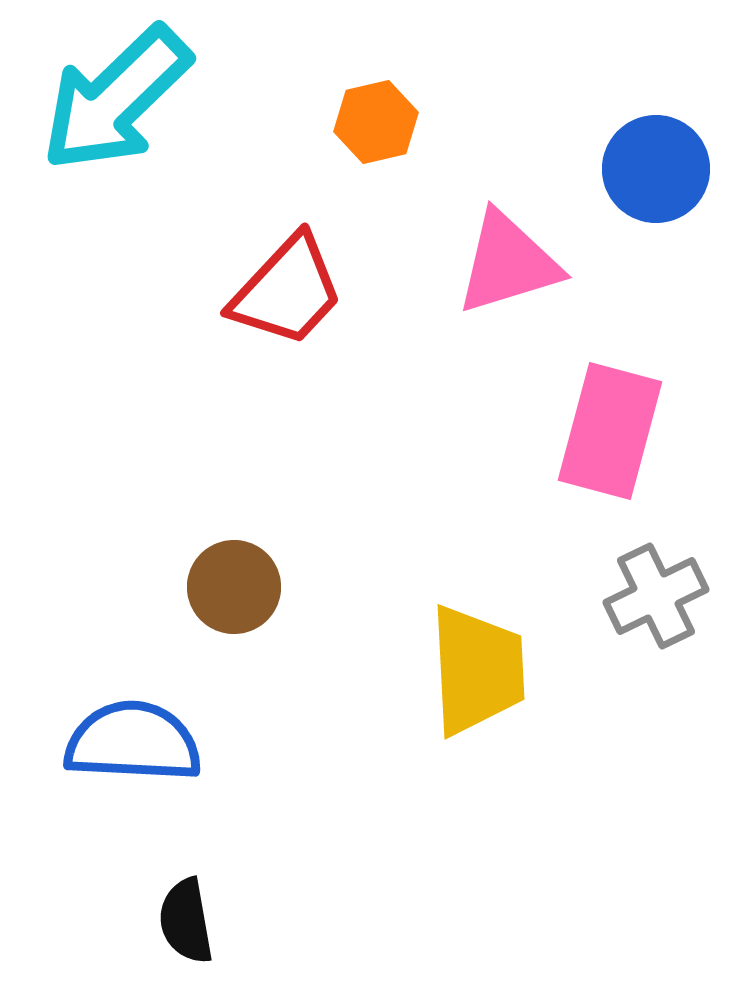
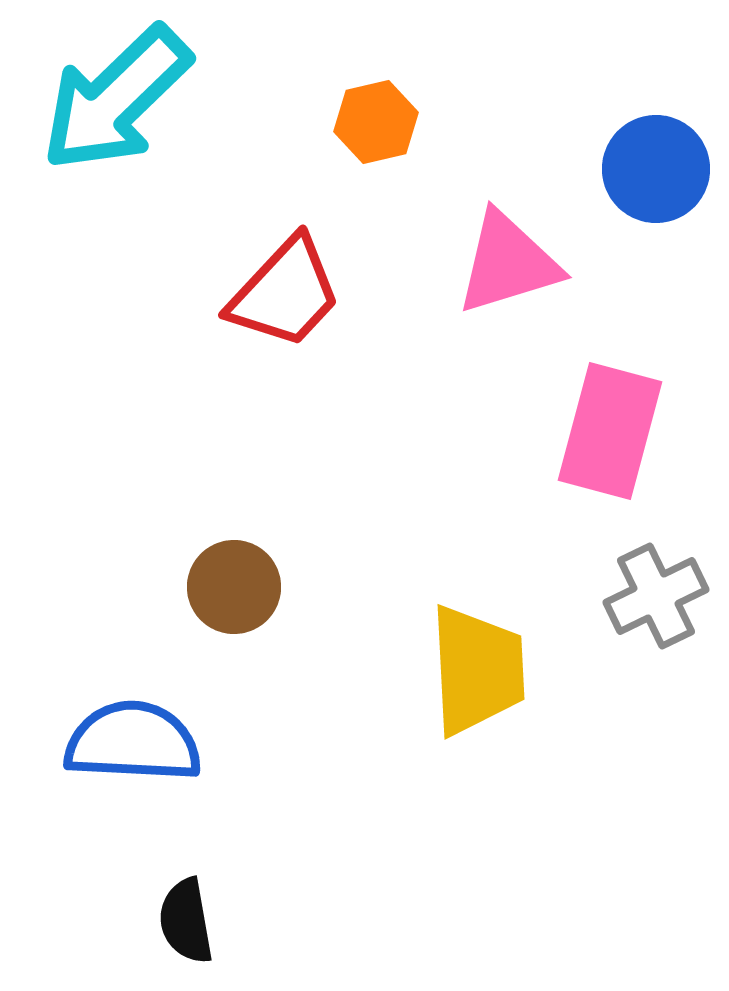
red trapezoid: moved 2 px left, 2 px down
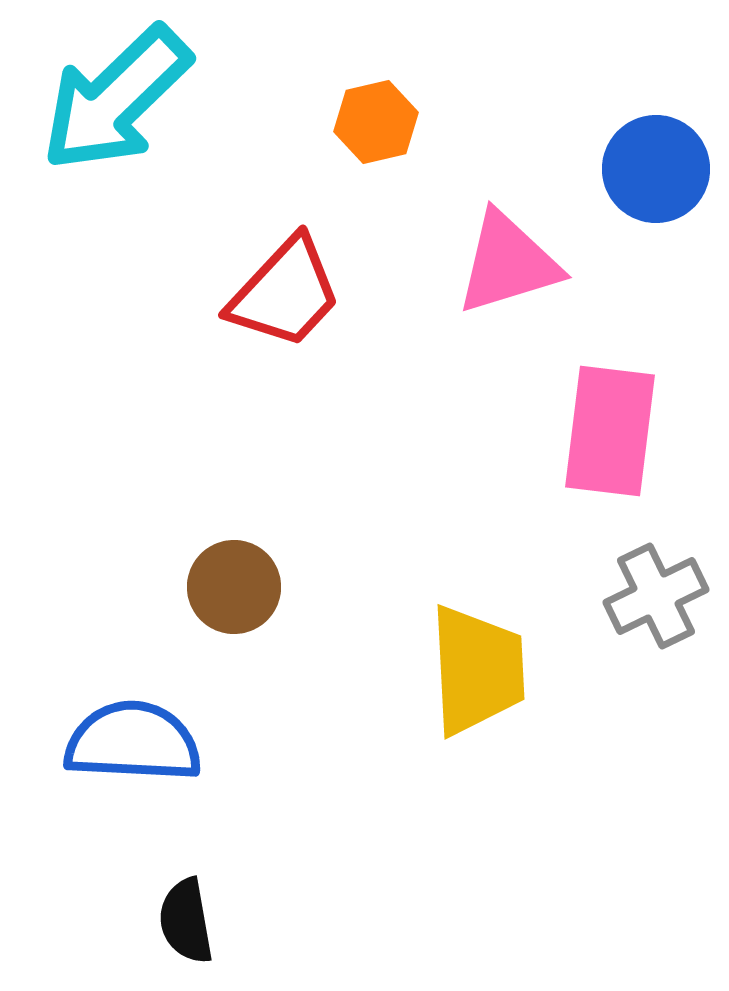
pink rectangle: rotated 8 degrees counterclockwise
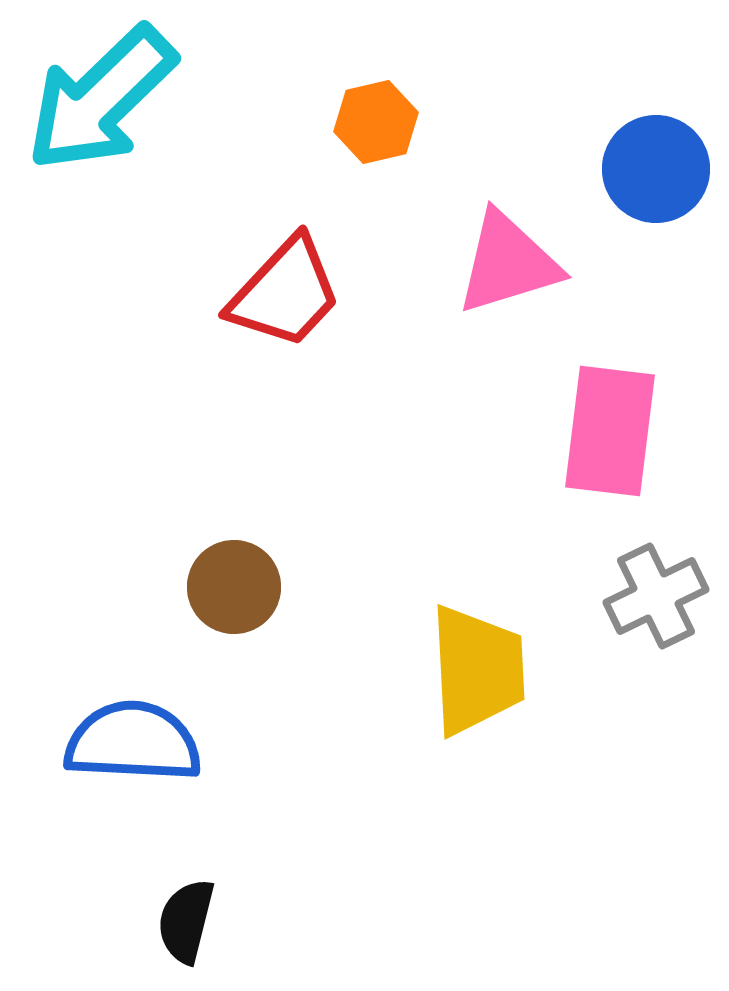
cyan arrow: moved 15 px left
black semicircle: rotated 24 degrees clockwise
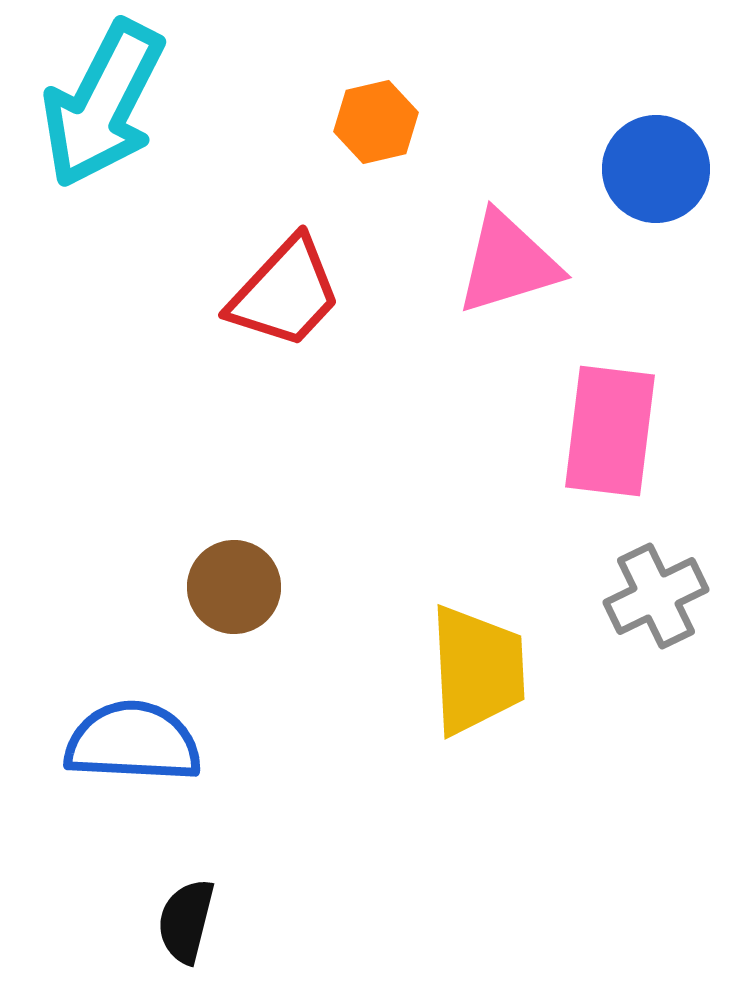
cyan arrow: moved 2 px right, 5 px down; rotated 19 degrees counterclockwise
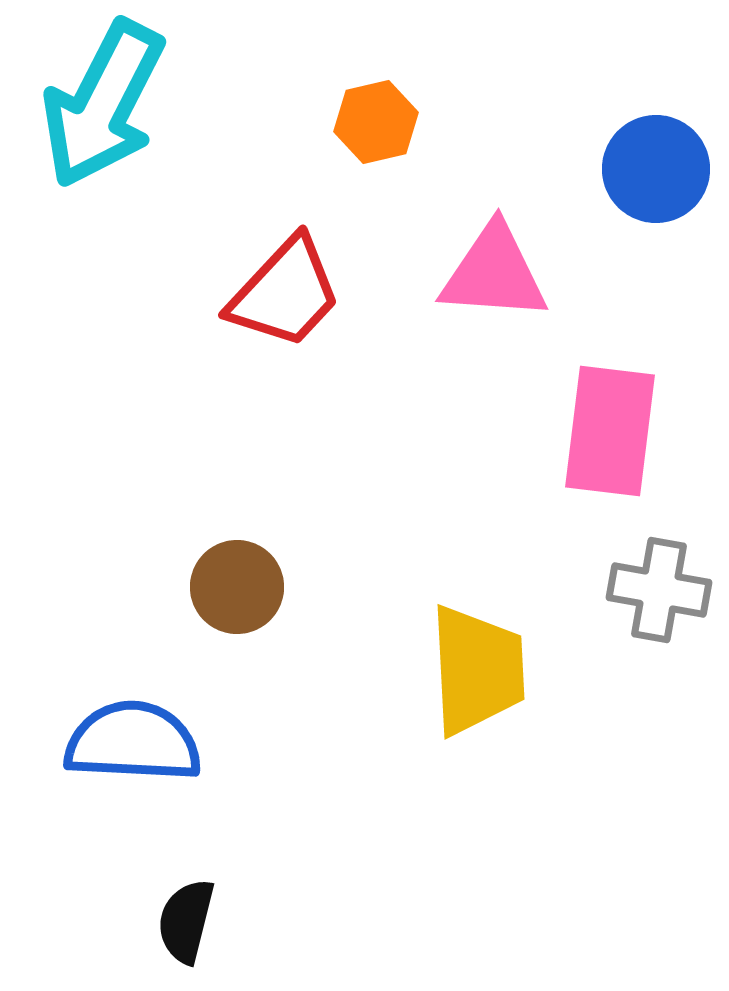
pink triangle: moved 14 px left, 10 px down; rotated 21 degrees clockwise
brown circle: moved 3 px right
gray cross: moved 3 px right, 6 px up; rotated 36 degrees clockwise
